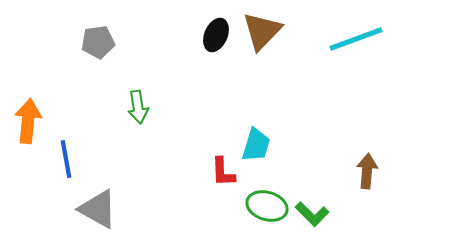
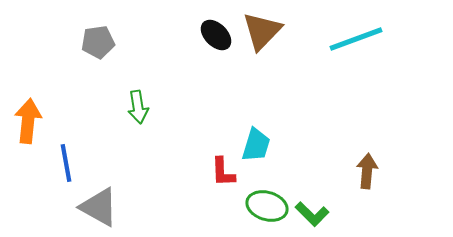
black ellipse: rotated 68 degrees counterclockwise
blue line: moved 4 px down
gray triangle: moved 1 px right, 2 px up
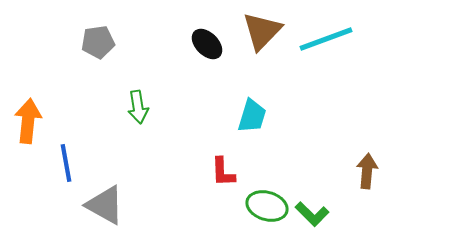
black ellipse: moved 9 px left, 9 px down
cyan line: moved 30 px left
cyan trapezoid: moved 4 px left, 29 px up
gray triangle: moved 6 px right, 2 px up
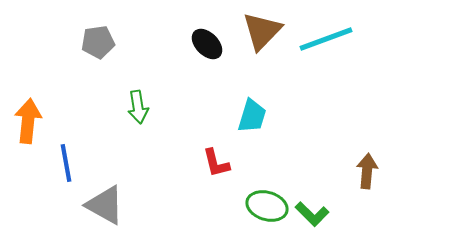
red L-shape: moved 7 px left, 9 px up; rotated 12 degrees counterclockwise
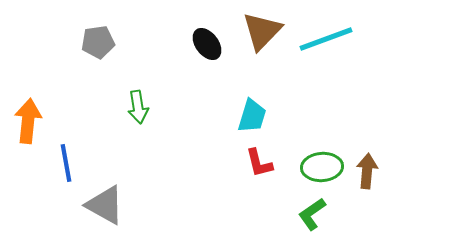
black ellipse: rotated 8 degrees clockwise
red L-shape: moved 43 px right
green ellipse: moved 55 px right, 39 px up; rotated 21 degrees counterclockwise
green L-shape: rotated 100 degrees clockwise
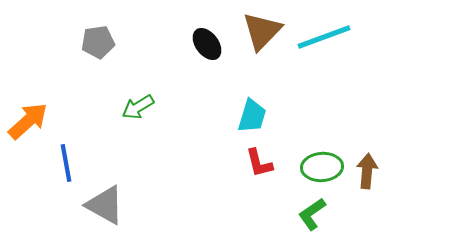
cyan line: moved 2 px left, 2 px up
green arrow: rotated 68 degrees clockwise
orange arrow: rotated 42 degrees clockwise
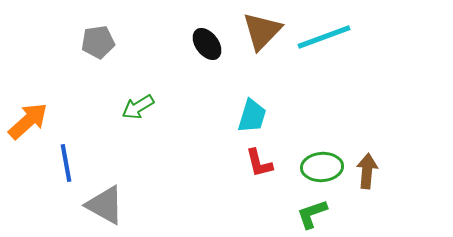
green L-shape: rotated 16 degrees clockwise
